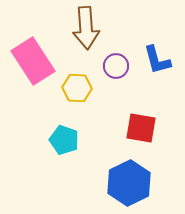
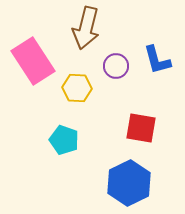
brown arrow: rotated 18 degrees clockwise
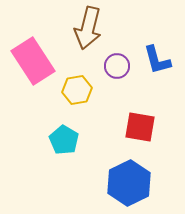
brown arrow: moved 2 px right
purple circle: moved 1 px right
yellow hexagon: moved 2 px down; rotated 12 degrees counterclockwise
red square: moved 1 px left, 1 px up
cyan pentagon: rotated 12 degrees clockwise
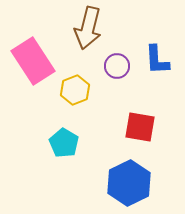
blue L-shape: rotated 12 degrees clockwise
yellow hexagon: moved 2 px left; rotated 12 degrees counterclockwise
cyan pentagon: moved 3 px down
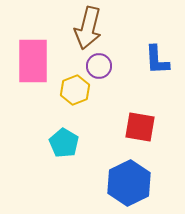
pink rectangle: rotated 33 degrees clockwise
purple circle: moved 18 px left
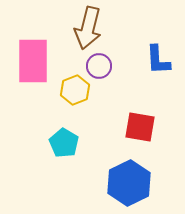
blue L-shape: moved 1 px right
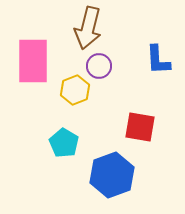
blue hexagon: moved 17 px left, 8 px up; rotated 6 degrees clockwise
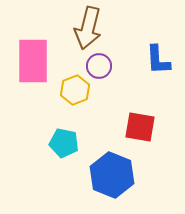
cyan pentagon: rotated 20 degrees counterclockwise
blue hexagon: rotated 18 degrees counterclockwise
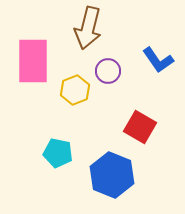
blue L-shape: rotated 32 degrees counterclockwise
purple circle: moved 9 px right, 5 px down
red square: rotated 20 degrees clockwise
cyan pentagon: moved 6 px left, 10 px down
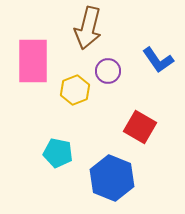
blue hexagon: moved 3 px down
